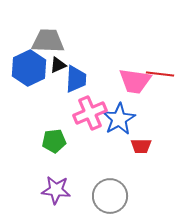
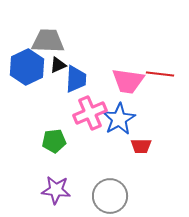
blue hexagon: moved 2 px left, 1 px up
pink trapezoid: moved 7 px left
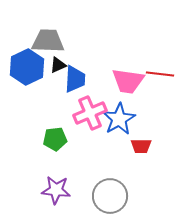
blue trapezoid: moved 1 px left
green pentagon: moved 1 px right, 2 px up
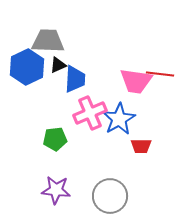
pink trapezoid: moved 8 px right
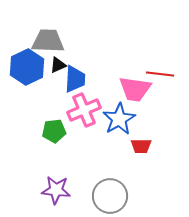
pink trapezoid: moved 1 px left, 8 px down
pink cross: moved 6 px left, 3 px up
green pentagon: moved 1 px left, 8 px up
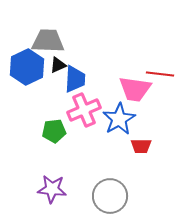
purple star: moved 4 px left, 1 px up
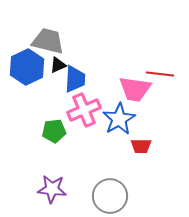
gray trapezoid: rotated 12 degrees clockwise
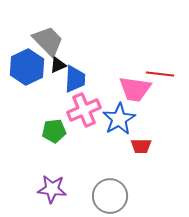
gray trapezoid: rotated 32 degrees clockwise
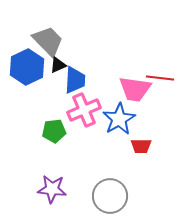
red line: moved 4 px down
blue trapezoid: moved 1 px down
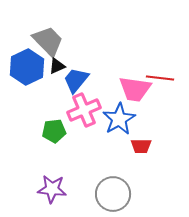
black triangle: moved 1 px left, 1 px down
blue trapezoid: moved 1 px right; rotated 144 degrees counterclockwise
gray circle: moved 3 px right, 2 px up
